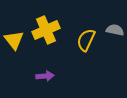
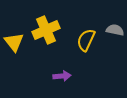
yellow triangle: moved 2 px down
purple arrow: moved 17 px right
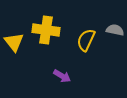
yellow cross: rotated 32 degrees clockwise
purple arrow: rotated 36 degrees clockwise
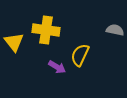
yellow semicircle: moved 6 px left, 15 px down
purple arrow: moved 5 px left, 9 px up
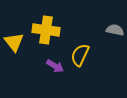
purple arrow: moved 2 px left, 1 px up
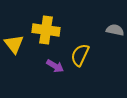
yellow triangle: moved 2 px down
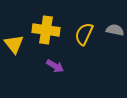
yellow semicircle: moved 4 px right, 21 px up
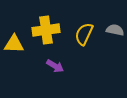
yellow cross: rotated 16 degrees counterclockwise
yellow triangle: rotated 50 degrees counterclockwise
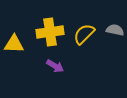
yellow cross: moved 4 px right, 2 px down
yellow semicircle: rotated 20 degrees clockwise
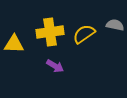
gray semicircle: moved 5 px up
yellow semicircle: rotated 10 degrees clockwise
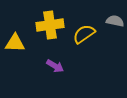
gray semicircle: moved 4 px up
yellow cross: moved 7 px up
yellow triangle: moved 1 px right, 1 px up
